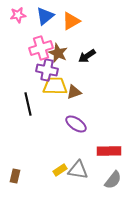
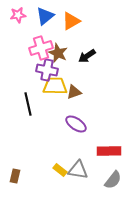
yellow rectangle: rotated 72 degrees clockwise
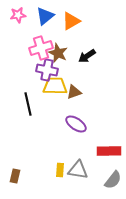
yellow rectangle: rotated 56 degrees clockwise
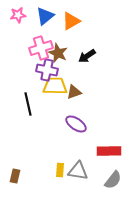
gray triangle: moved 1 px down
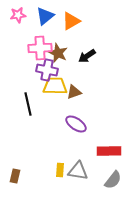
pink cross: moved 1 px left; rotated 15 degrees clockwise
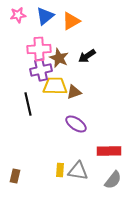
pink cross: moved 1 px left, 1 px down
brown star: moved 1 px right, 5 px down
purple cross: moved 6 px left; rotated 25 degrees counterclockwise
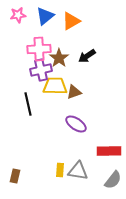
brown star: rotated 12 degrees clockwise
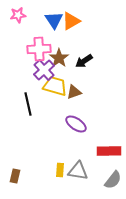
blue triangle: moved 9 px right, 4 px down; rotated 24 degrees counterclockwise
black arrow: moved 3 px left, 5 px down
purple cross: moved 3 px right; rotated 30 degrees counterclockwise
yellow trapezoid: rotated 15 degrees clockwise
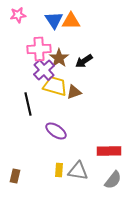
orange triangle: rotated 30 degrees clockwise
purple ellipse: moved 20 px left, 7 px down
yellow rectangle: moved 1 px left
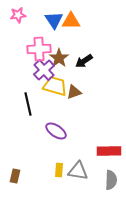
gray semicircle: moved 2 px left; rotated 36 degrees counterclockwise
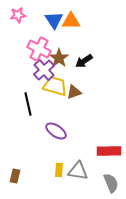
pink cross: rotated 30 degrees clockwise
gray semicircle: moved 3 px down; rotated 24 degrees counterclockwise
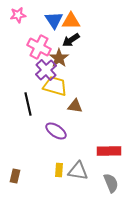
pink cross: moved 2 px up
black arrow: moved 13 px left, 21 px up
purple cross: moved 2 px right
brown triangle: moved 1 px right, 14 px down; rotated 28 degrees clockwise
